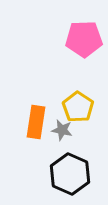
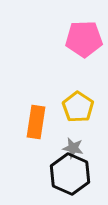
gray star: moved 11 px right, 18 px down
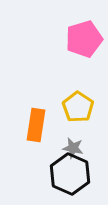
pink pentagon: rotated 15 degrees counterclockwise
orange rectangle: moved 3 px down
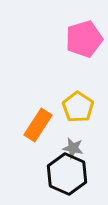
orange rectangle: moved 2 px right; rotated 24 degrees clockwise
black hexagon: moved 3 px left
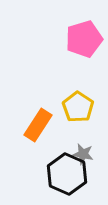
gray star: moved 10 px right, 6 px down
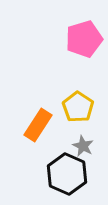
gray star: moved 8 px up; rotated 15 degrees clockwise
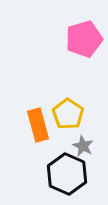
yellow pentagon: moved 10 px left, 7 px down
orange rectangle: rotated 48 degrees counterclockwise
